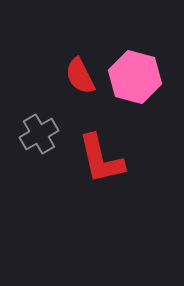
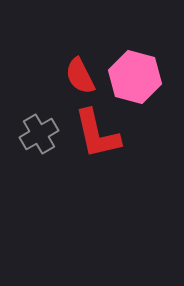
red L-shape: moved 4 px left, 25 px up
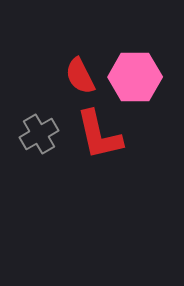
pink hexagon: rotated 15 degrees counterclockwise
red L-shape: moved 2 px right, 1 px down
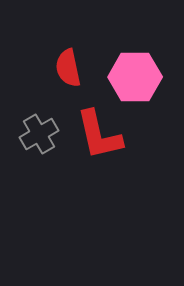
red semicircle: moved 12 px left, 8 px up; rotated 15 degrees clockwise
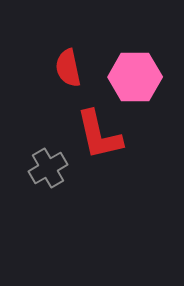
gray cross: moved 9 px right, 34 px down
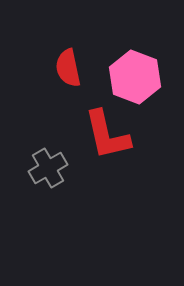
pink hexagon: rotated 21 degrees clockwise
red L-shape: moved 8 px right
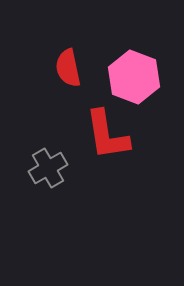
pink hexagon: moved 1 px left
red L-shape: rotated 4 degrees clockwise
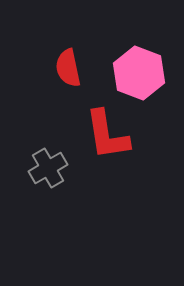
pink hexagon: moved 5 px right, 4 px up
